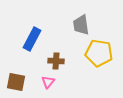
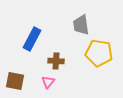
brown square: moved 1 px left, 1 px up
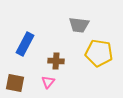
gray trapezoid: moved 2 px left; rotated 75 degrees counterclockwise
blue rectangle: moved 7 px left, 5 px down
brown square: moved 2 px down
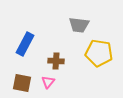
brown square: moved 7 px right
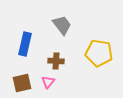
gray trapezoid: moved 17 px left; rotated 135 degrees counterclockwise
blue rectangle: rotated 15 degrees counterclockwise
brown square: rotated 24 degrees counterclockwise
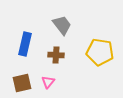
yellow pentagon: moved 1 px right, 1 px up
brown cross: moved 6 px up
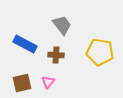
blue rectangle: rotated 75 degrees counterclockwise
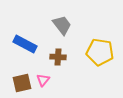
brown cross: moved 2 px right, 2 px down
pink triangle: moved 5 px left, 2 px up
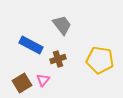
blue rectangle: moved 6 px right, 1 px down
yellow pentagon: moved 8 px down
brown cross: moved 2 px down; rotated 21 degrees counterclockwise
brown square: rotated 18 degrees counterclockwise
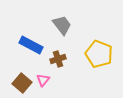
yellow pentagon: moved 1 px left, 6 px up; rotated 12 degrees clockwise
brown square: rotated 18 degrees counterclockwise
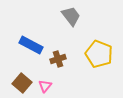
gray trapezoid: moved 9 px right, 9 px up
pink triangle: moved 2 px right, 6 px down
